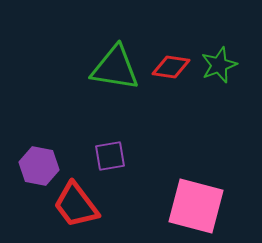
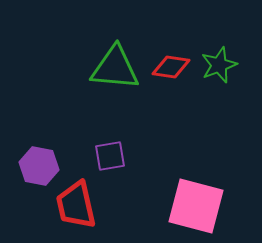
green triangle: rotated 4 degrees counterclockwise
red trapezoid: rotated 24 degrees clockwise
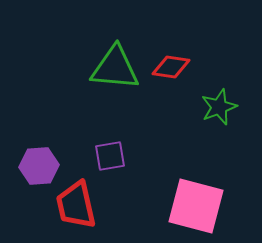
green star: moved 42 px down
purple hexagon: rotated 15 degrees counterclockwise
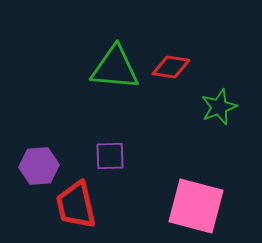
purple square: rotated 8 degrees clockwise
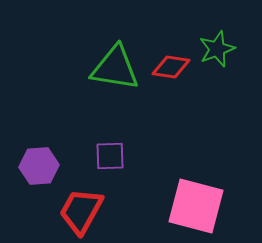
green triangle: rotated 4 degrees clockwise
green star: moved 2 px left, 58 px up
red trapezoid: moved 5 px right, 6 px down; rotated 42 degrees clockwise
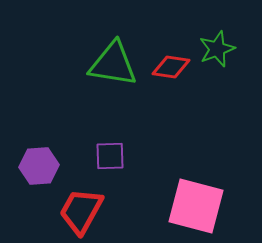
green triangle: moved 2 px left, 4 px up
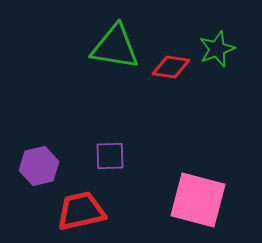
green triangle: moved 2 px right, 17 px up
purple hexagon: rotated 9 degrees counterclockwise
pink square: moved 2 px right, 6 px up
red trapezoid: rotated 48 degrees clockwise
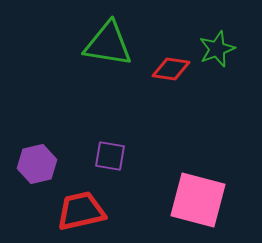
green triangle: moved 7 px left, 3 px up
red diamond: moved 2 px down
purple square: rotated 12 degrees clockwise
purple hexagon: moved 2 px left, 2 px up
